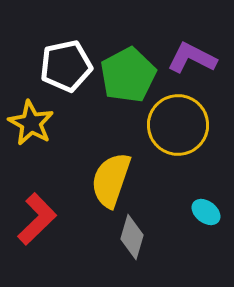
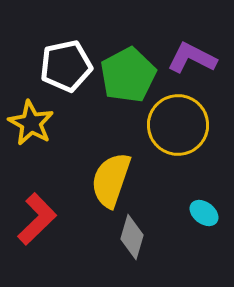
cyan ellipse: moved 2 px left, 1 px down
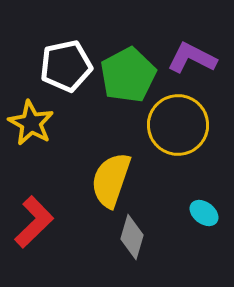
red L-shape: moved 3 px left, 3 px down
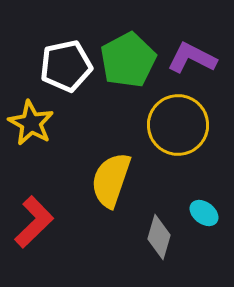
green pentagon: moved 15 px up
gray diamond: moved 27 px right
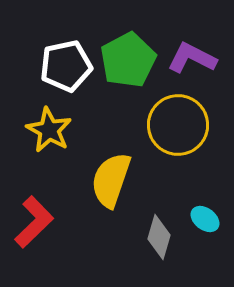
yellow star: moved 18 px right, 7 px down
cyan ellipse: moved 1 px right, 6 px down
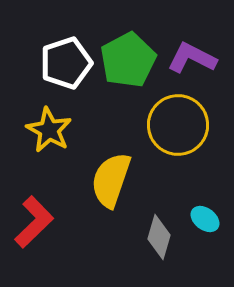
white pentagon: moved 3 px up; rotated 6 degrees counterclockwise
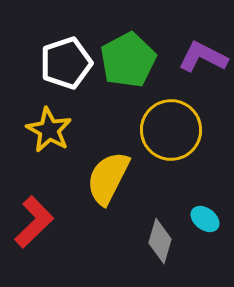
purple L-shape: moved 11 px right, 1 px up
yellow circle: moved 7 px left, 5 px down
yellow semicircle: moved 3 px left, 2 px up; rotated 8 degrees clockwise
gray diamond: moved 1 px right, 4 px down
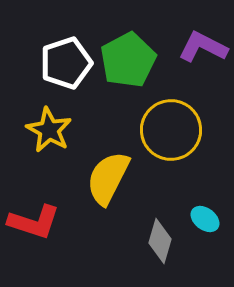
purple L-shape: moved 10 px up
red L-shape: rotated 62 degrees clockwise
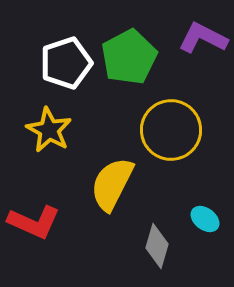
purple L-shape: moved 9 px up
green pentagon: moved 1 px right, 3 px up
yellow semicircle: moved 4 px right, 6 px down
red L-shape: rotated 6 degrees clockwise
gray diamond: moved 3 px left, 5 px down
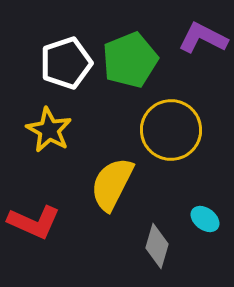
green pentagon: moved 1 px right, 3 px down; rotated 6 degrees clockwise
